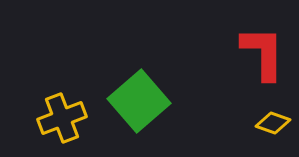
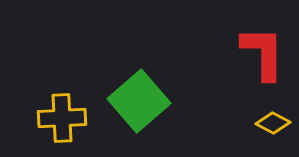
yellow cross: rotated 18 degrees clockwise
yellow diamond: rotated 8 degrees clockwise
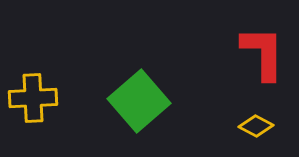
yellow cross: moved 29 px left, 20 px up
yellow diamond: moved 17 px left, 3 px down
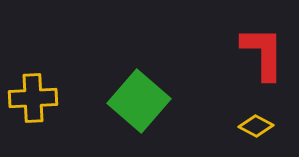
green square: rotated 8 degrees counterclockwise
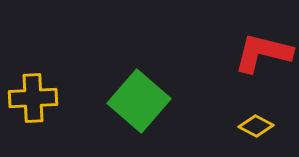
red L-shape: rotated 76 degrees counterclockwise
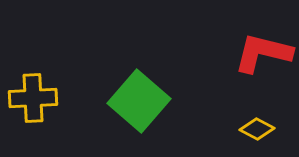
yellow diamond: moved 1 px right, 3 px down
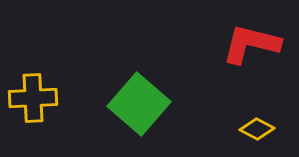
red L-shape: moved 12 px left, 9 px up
green square: moved 3 px down
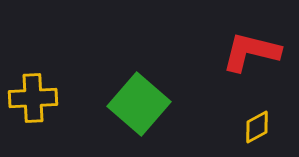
red L-shape: moved 8 px down
yellow diamond: moved 2 px up; rotated 56 degrees counterclockwise
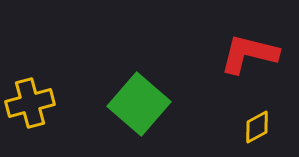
red L-shape: moved 2 px left, 2 px down
yellow cross: moved 3 px left, 5 px down; rotated 12 degrees counterclockwise
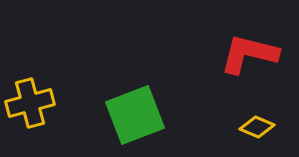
green square: moved 4 px left, 11 px down; rotated 28 degrees clockwise
yellow diamond: rotated 52 degrees clockwise
